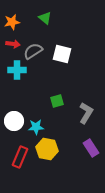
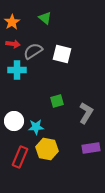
orange star: rotated 21 degrees counterclockwise
purple rectangle: rotated 66 degrees counterclockwise
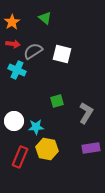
cyan cross: rotated 24 degrees clockwise
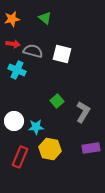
orange star: moved 3 px up; rotated 21 degrees clockwise
gray semicircle: rotated 48 degrees clockwise
green square: rotated 24 degrees counterclockwise
gray L-shape: moved 3 px left, 1 px up
yellow hexagon: moved 3 px right
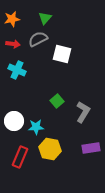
green triangle: rotated 32 degrees clockwise
gray semicircle: moved 5 px right, 12 px up; rotated 42 degrees counterclockwise
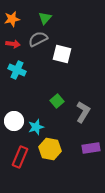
cyan star: rotated 14 degrees counterclockwise
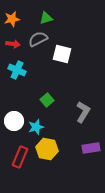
green triangle: moved 1 px right; rotated 32 degrees clockwise
green square: moved 10 px left, 1 px up
yellow hexagon: moved 3 px left
